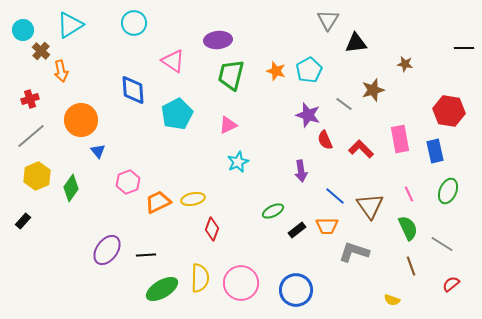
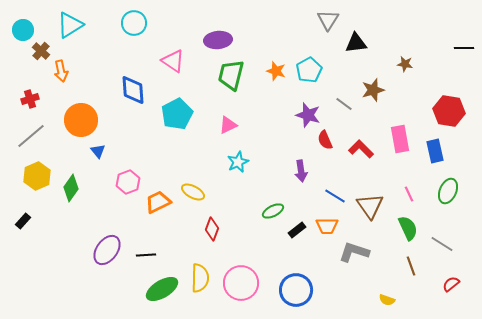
blue line at (335, 196): rotated 10 degrees counterclockwise
yellow ellipse at (193, 199): moved 7 px up; rotated 40 degrees clockwise
yellow semicircle at (392, 300): moved 5 px left
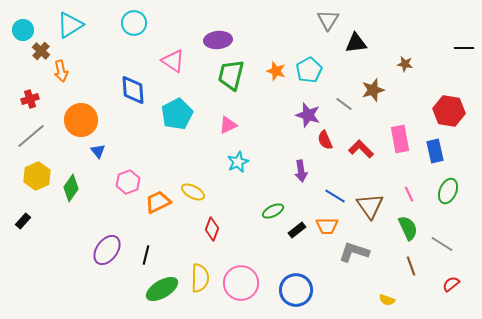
black line at (146, 255): rotated 72 degrees counterclockwise
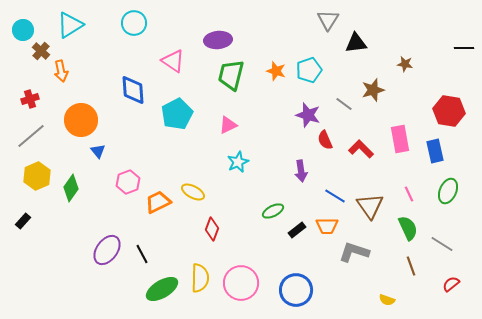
cyan pentagon at (309, 70): rotated 10 degrees clockwise
black line at (146, 255): moved 4 px left, 1 px up; rotated 42 degrees counterclockwise
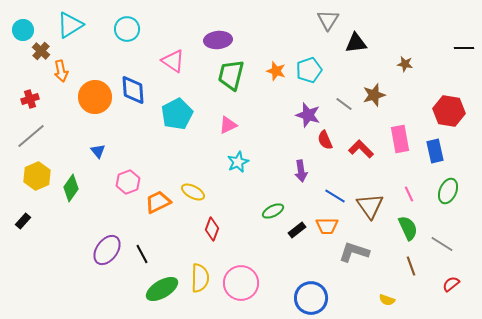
cyan circle at (134, 23): moved 7 px left, 6 px down
brown star at (373, 90): moved 1 px right, 5 px down
orange circle at (81, 120): moved 14 px right, 23 px up
blue circle at (296, 290): moved 15 px right, 8 px down
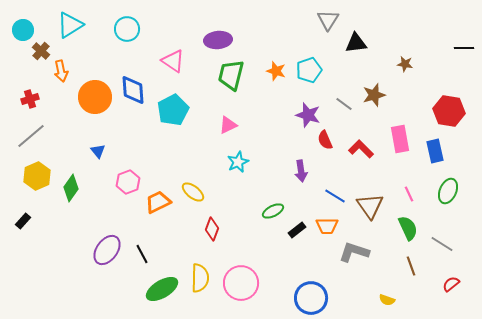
cyan pentagon at (177, 114): moved 4 px left, 4 px up
yellow ellipse at (193, 192): rotated 10 degrees clockwise
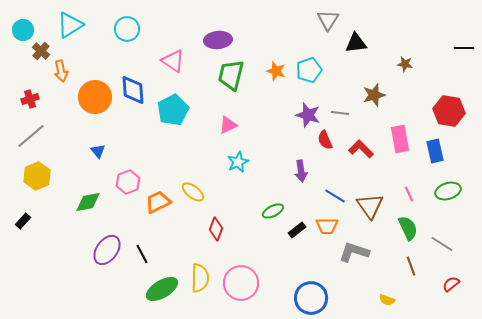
gray line at (344, 104): moved 4 px left, 9 px down; rotated 30 degrees counterclockwise
green diamond at (71, 188): moved 17 px right, 14 px down; rotated 44 degrees clockwise
green ellipse at (448, 191): rotated 50 degrees clockwise
red diamond at (212, 229): moved 4 px right
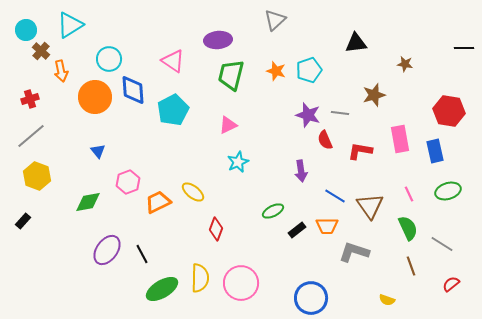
gray triangle at (328, 20): moved 53 px left; rotated 15 degrees clockwise
cyan circle at (127, 29): moved 18 px left, 30 px down
cyan circle at (23, 30): moved 3 px right
red L-shape at (361, 149): moved 1 px left, 2 px down; rotated 35 degrees counterclockwise
yellow hexagon at (37, 176): rotated 16 degrees counterclockwise
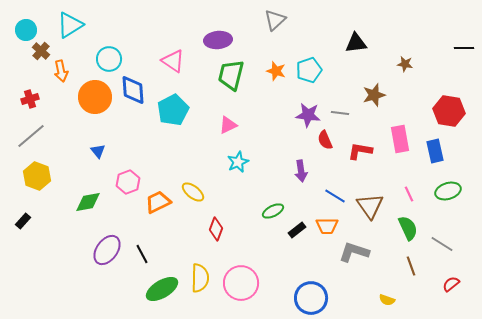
purple star at (308, 115): rotated 10 degrees counterclockwise
